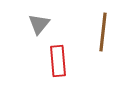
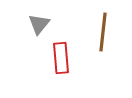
red rectangle: moved 3 px right, 3 px up
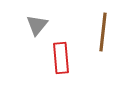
gray triangle: moved 2 px left, 1 px down
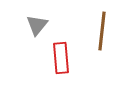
brown line: moved 1 px left, 1 px up
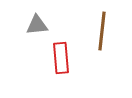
gray triangle: rotated 45 degrees clockwise
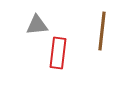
red rectangle: moved 3 px left, 5 px up; rotated 12 degrees clockwise
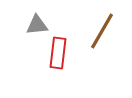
brown line: rotated 24 degrees clockwise
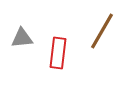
gray triangle: moved 15 px left, 13 px down
